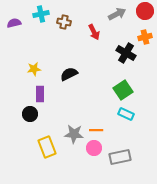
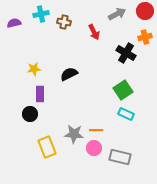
gray rectangle: rotated 25 degrees clockwise
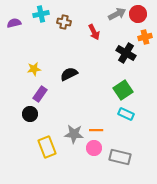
red circle: moved 7 px left, 3 px down
purple rectangle: rotated 35 degrees clockwise
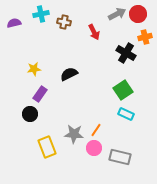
orange line: rotated 56 degrees counterclockwise
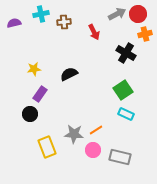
brown cross: rotated 16 degrees counterclockwise
orange cross: moved 3 px up
orange line: rotated 24 degrees clockwise
pink circle: moved 1 px left, 2 px down
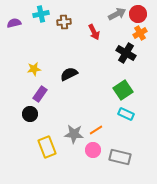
orange cross: moved 5 px left, 1 px up; rotated 16 degrees counterclockwise
